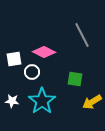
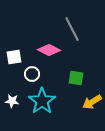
gray line: moved 10 px left, 6 px up
pink diamond: moved 5 px right, 2 px up
white square: moved 2 px up
white circle: moved 2 px down
green square: moved 1 px right, 1 px up
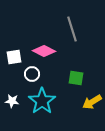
gray line: rotated 10 degrees clockwise
pink diamond: moved 5 px left, 1 px down
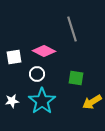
white circle: moved 5 px right
white star: rotated 16 degrees counterclockwise
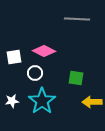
gray line: moved 5 px right, 10 px up; rotated 70 degrees counterclockwise
white circle: moved 2 px left, 1 px up
yellow arrow: rotated 30 degrees clockwise
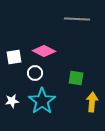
yellow arrow: rotated 96 degrees clockwise
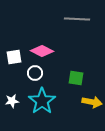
pink diamond: moved 2 px left
yellow arrow: rotated 96 degrees clockwise
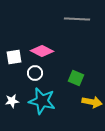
green square: rotated 14 degrees clockwise
cyan star: rotated 24 degrees counterclockwise
